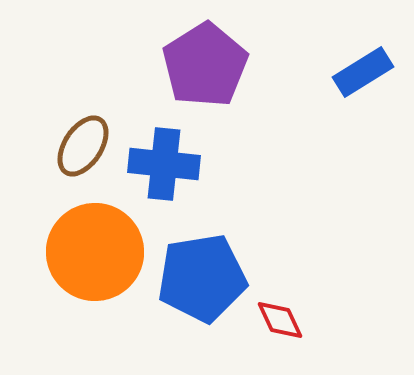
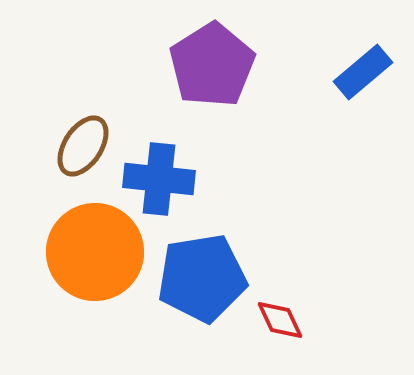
purple pentagon: moved 7 px right
blue rectangle: rotated 8 degrees counterclockwise
blue cross: moved 5 px left, 15 px down
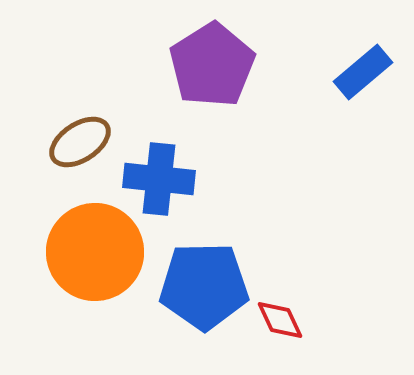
brown ellipse: moved 3 px left, 4 px up; rotated 24 degrees clockwise
blue pentagon: moved 2 px right, 8 px down; rotated 8 degrees clockwise
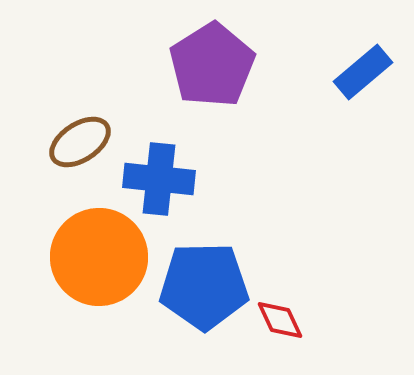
orange circle: moved 4 px right, 5 px down
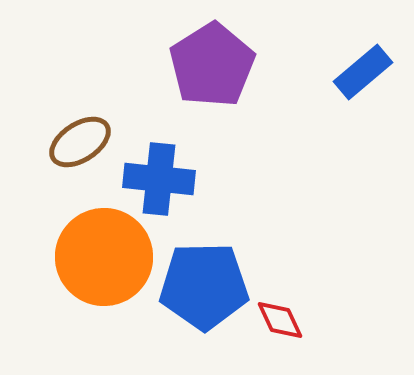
orange circle: moved 5 px right
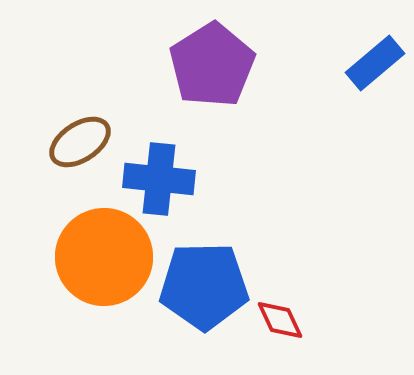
blue rectangle: moved 12 px right, 9 px up
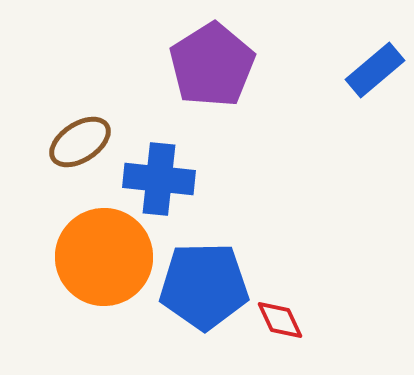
blue rectangle: moved 7 px down
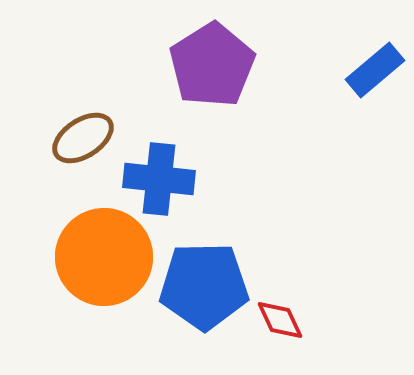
brown ellipse: moved 3 px right, 4 px up
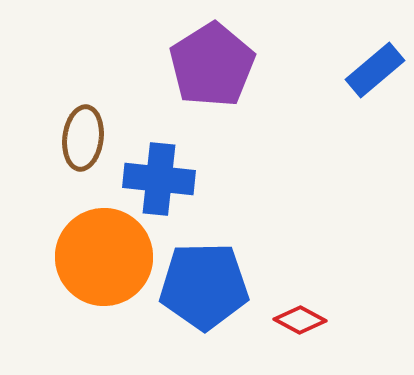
brown ellipse: rotated 50 degrees counterclockwise
red diamond: moved 20 px right; rotated 36 degrees counterclockwise
